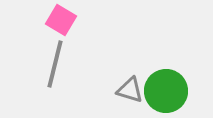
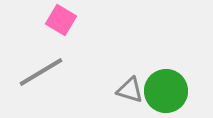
gray line: moved 14 px left, 8 px down; rotated 45 degrees clockwise
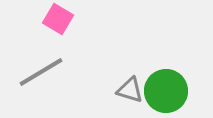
pink square: moved 3 px left, 1 px up
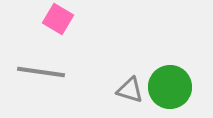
gray line: rotated 39 degrees clockwise
green circle: moved 4 px right, 4 px up
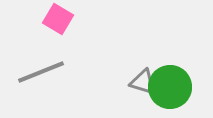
gray line: rotated 30 degrees counterclockwise
gray triangle: moved 13 px right, 8 px up
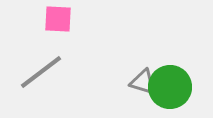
pink square: rotated 28 degrees counterclockwise
gray line: rotated 15 degrees counterclockwise
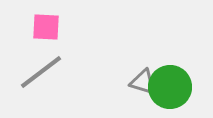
pink square: moved 12 px left, 8 px down
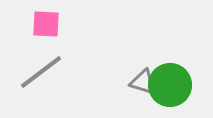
pink square: moved 3 px up
green circle: moved 2 px up
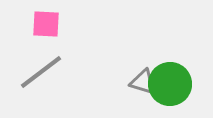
green circle: moved 1 px up
